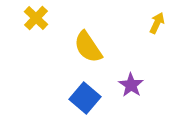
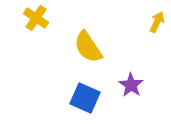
yellow cross: rotated 10 degrees counterclockwise
yellow arrow: moved 1 px up
blue square: rotated 16 degrees counterclockwise
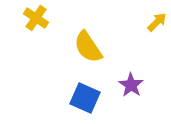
yellow arrow: rotated 20 degrees clockwise
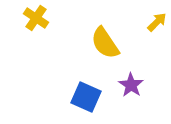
yellow semicircle: moved 17 px right, 4 px up
blue square: moved 1 px right, 1 px up
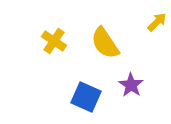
yellow cross: moved 18 px right, 23 px down
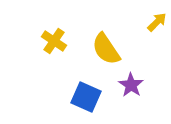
yellow semicircle: moved 1 px right, 6 px down
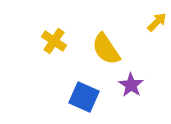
blue square: moved 2 px left
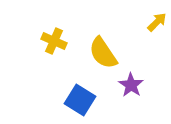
yellow cross: rotated 10 degrees counterclockwise
yellow semicircle: moved 3 px left, 4 px down
blue square: moved 4 px left, 3 px down; rotated 8 degrees clockwise
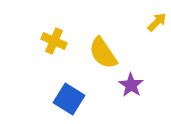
blue square: moved 11 px left, 1 px up
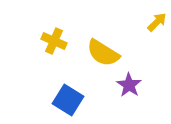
yellow semicircle: rotated 24 degrees counterclockwise
purple star: moved 2 px left
blue square: moved 1 px left, 1 px down
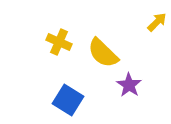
yellow cross: moved 5 px right, 1 px down
yellow semicircle: rotated 12 degrees clockwise
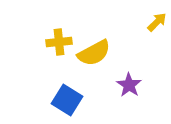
yellow cross: rotated 30 degrees counterclockwise
yellow semicircle: moved 9 px left; rotated 72 degrees counterclockwise
blue square: moved 1 px left
